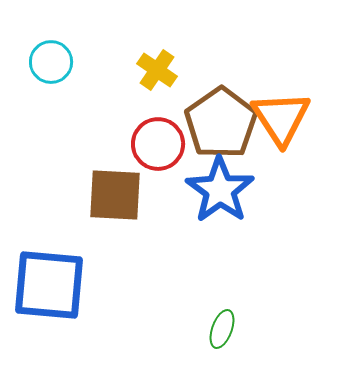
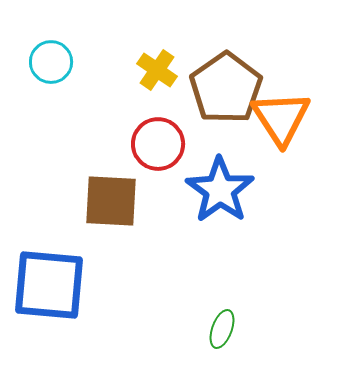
brown pentagon: moved 5 px right, 35 px up
brown square: moved 4 px left, 6 px down
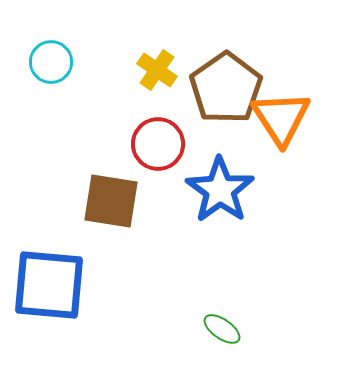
brown square: rotated 6 degrees clockwise
green ellipse: rotated 75 degrees counterclockwise
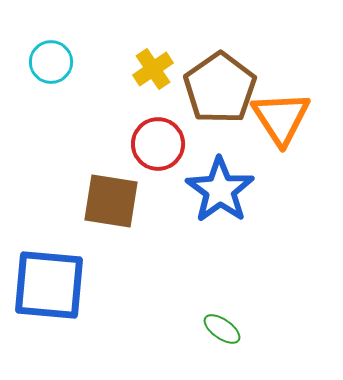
yellow cross: moved 4 px left, 1 px up; rotated 21 degrees clockwise
brown pentagon: moved 6 px left
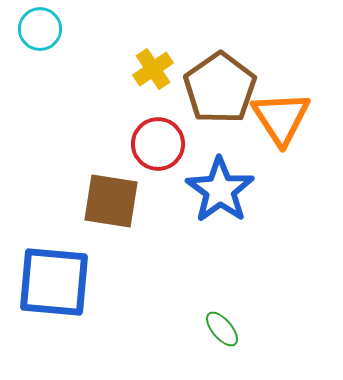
cyan circle: moved 11 px left, 33 px up
blue square: moved 5 px right, 3 px up
green ellipse: rotated 15 degrees clockwise
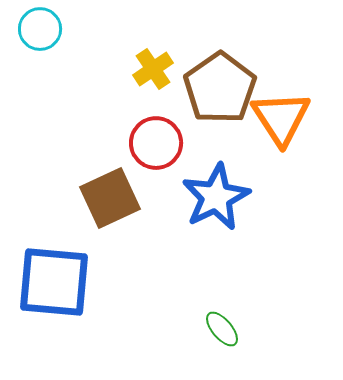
red circle: moved 2 px left, 1 px up
blue star: moved 4 px left, 7 px down; rotated 10 degrees clockwise
brown square: moved 1 px left, 3 px up; rotated 34 degrees counterclockwise
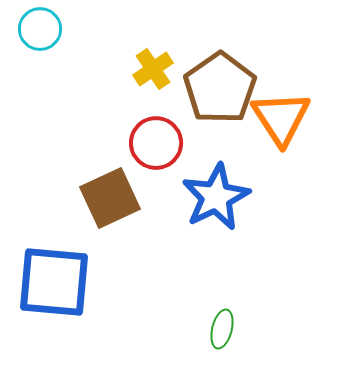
green ellipse: rotated 54 degrees clockwise
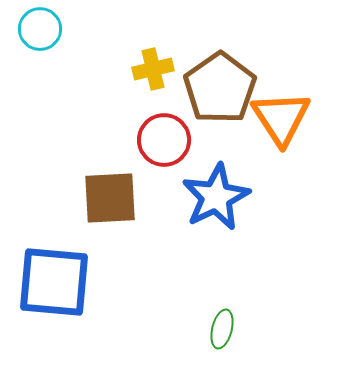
yellow cross: rotated 21 degrees clockwise
red circle: moved 8 px right, 3 px up
brown square: rotated 22 degrees clockwise
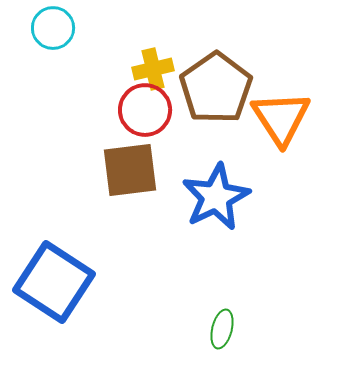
cyan circle: moved 13 px right, 1 px up
brown pentagon: moved 4 px left
red circle: moved 19 px left, 30 px up
brown square: moved 20 px right, 28 px up; rotated 4 degrees counterclockwise
blue square: rotated 28 degrees clockwise
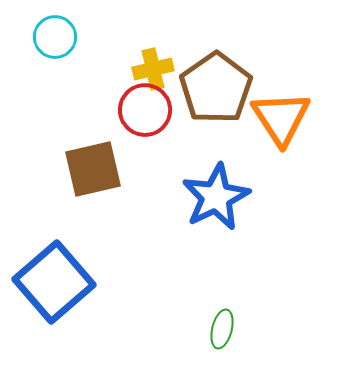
cyan circle: moved 2 px right, 9 px down
brown square: moved 37 px left, 1 px up; rotated 6 degrees counterclockwise
blue square: rotated 16 degrees clockwise
